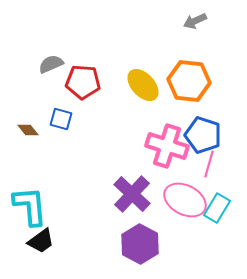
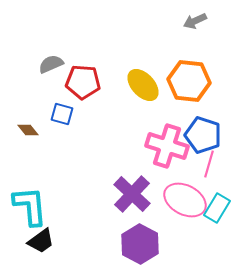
blue square: moved 1 px right, 5 px up
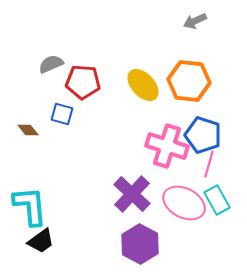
pink ellipse: moved 1 px left, 3 px down
cyan rectangle: moved 8 px up; rotated 60 degrees counterclockwise
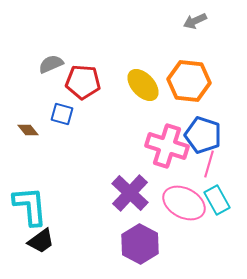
purple cross: moved 2 px left, 1 px up
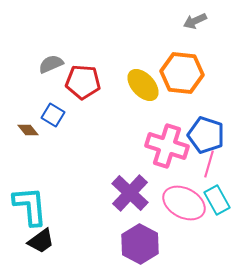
orange hexagon: moved 7 px left, 8 px up
blue square: moved 9 px left, 1 px down; rotated 15 degrees clockwise
blue pentagon: moved 3 px right
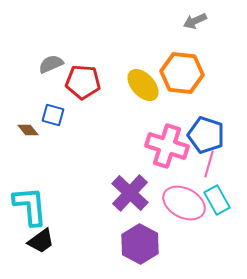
blue square: rotated 15 degrees counterclockwise
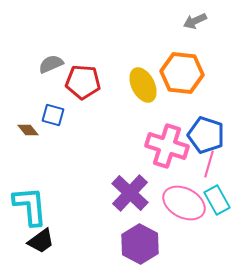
yellow ellipse: rotated 16 degrees clockwise
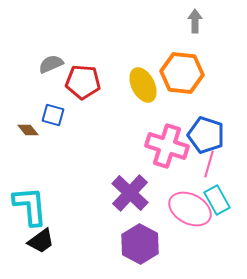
gray arrow: rotated 115 degrees clockwise
pink ellipse: moved 6 px right, 6 px down
